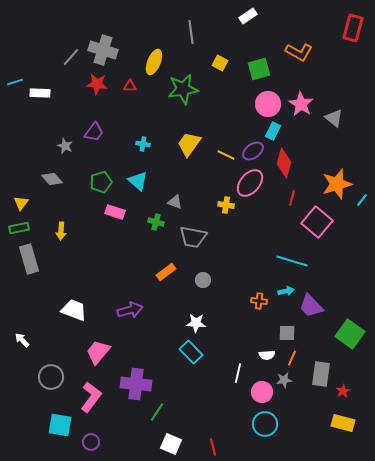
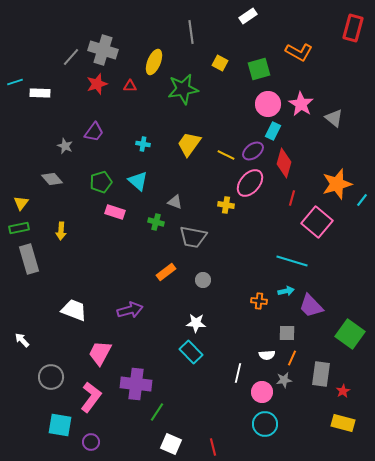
red star at (97, 84): rotated 25 degrees counterclockwise
pink trapezoid at (98, 352): moved 2 px right, 1 px down; rotated 12 degrees counterclockwise
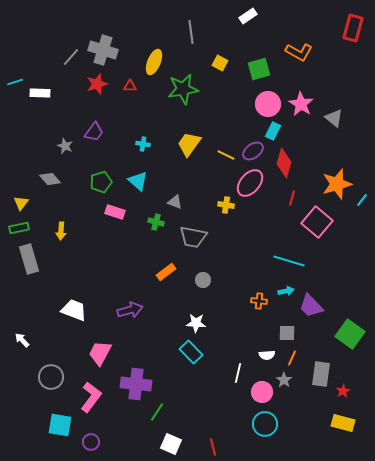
gray diamond at (52, 179): moved 2 px left
cyan line at (292, 261): moved 3 px left
gray star at (284, 380): rotated 28 degrees counterclockwise
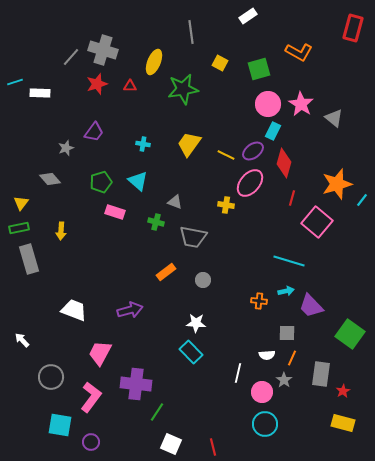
gray star at (65, 146): moved 1 px right, 2 px down; rotated 28 degrees clockwise
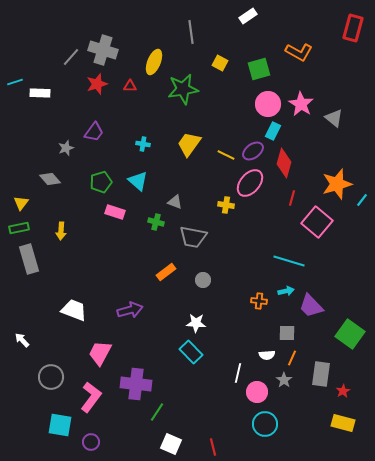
pink circle at (262, 392): moved 5 px left
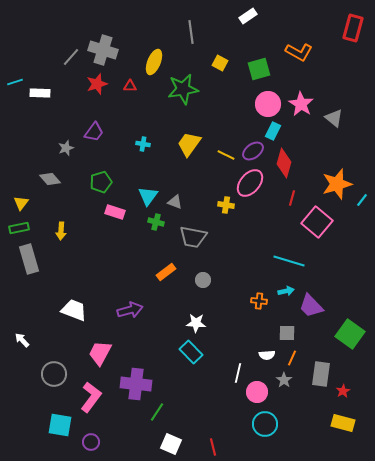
cyan triangle at (138, 181): moved 10 px right, 15 px down; rotated 25 degrees clockwise
gray circle at (51, 377): moved 3 px right, 3 px up
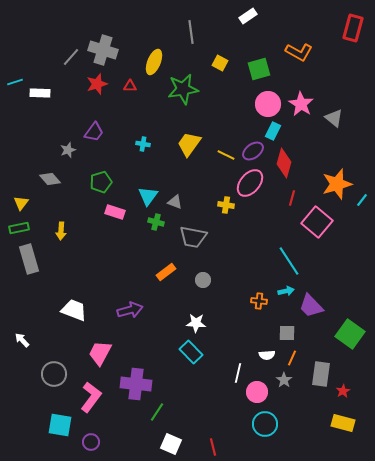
gray star at (66, 148): moved 2 px right, 2 px down
cyan line at (289, 261): rotated 40 degrees clockwise
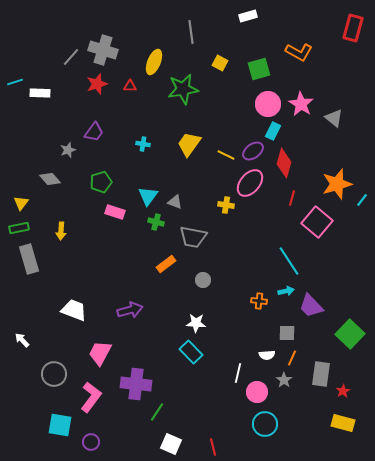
white rectangle at (248, 16): rotated 18 degrees clockwise
orange rectangle at (166, 272): moved 8 px up
green square at (350, 334): rotated 8 degrees clockwise
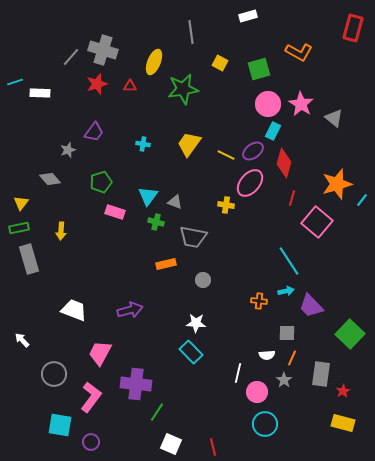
orange rectangle at (166, 264): rotated 24 degrees clockwise
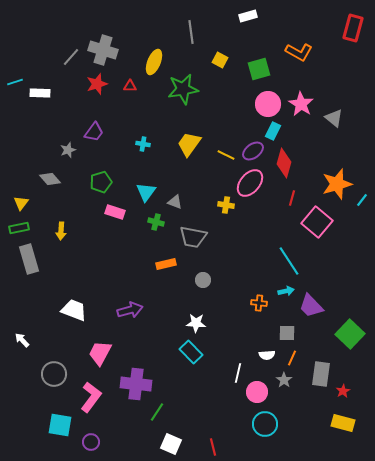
yellow square at (220, 63): moved 3 px up
cyan triangle at (148, 196): moved 2 px left, 4 px up
orange cross at (259, 301): moved 2 px down
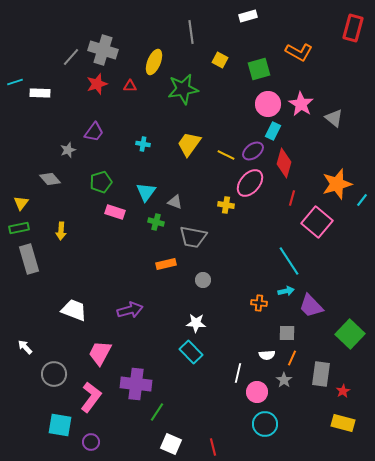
white arrow at (22, 340): moved 3 px right, 7 px down
